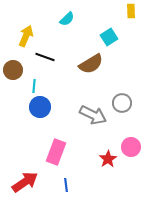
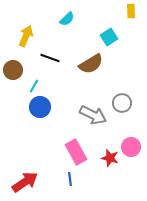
black line: moved 5 px right, 1 px down
cyan line: rotated 24 degrees clockwise
pink rectangle: moved 20 px right; rotated 50 degrees counterclockwise
red star: moved 2 px right, 1 px up; rotated 24 degrees counterclockwise
blue line: moved 4 px right, 6 px up
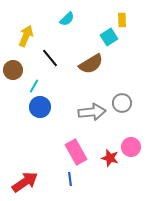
yellow rectangle: moved 9 px left, 9 px down
black line: rotated 30 degrees clockwise
gray arrow: moved 1 px left, 3 px up; rotated 32 degrees counterclockwise
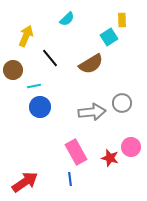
cyan line: rotated 48 degrees clockwise
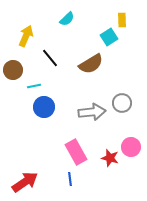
blue circle: moved 4 px right
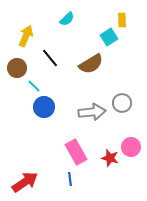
brown circle: moved 4 px right, 2 px up
cyan line: rotated 56 degrees clockwise
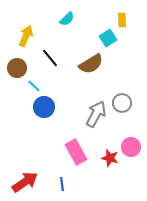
cyan square: moved 1 px left, 1 px down
gray arrow: moved 4 px right, 2 px down; rotated 56 degrees counterclockwise
blue line: moved 8 px left, 5 px down
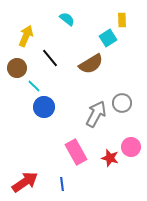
cyan semicircle: rotated 98 degrees counterclockwise
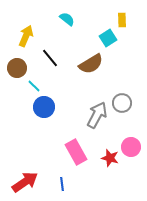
gray arrow: moved 1 px right, 1 px down
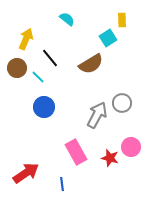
yellow arrow: moved 3 px down
cyan line: moved 4 px right, 9 px up
red arrow: moved 1 px right, 9 px up
